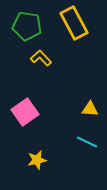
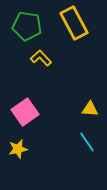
cyan line: rotated 30 degrees clockwise
yellow star: moved 19 px left, 11 px up
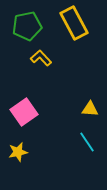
green pentagon: rotated 20 degrees counterclockwise
pink square: moved 1 px left
yellow star: moved 3 px down
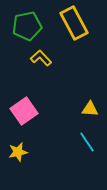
pink square: moved 1 px up
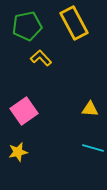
cyan line: moved 6 px right, 6 px down; rotated 40 degrees counterclockwise
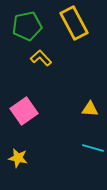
yellow star: moved 6 px down; rotated 24 degrees clockwise
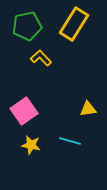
yellow rectangle: moved 1 px down; rotated 60 degrees clockwise
yellow triangle: moved 2 px left; rotated 12 degrees counterclockwise
cyan line: moved 23 px left, 7 px up
yellow star: moved 13 px right, 13 px up
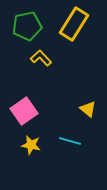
yellow triangle: rotated 48 degrees clockwise
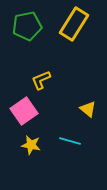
yellow L-shape: moved 22 px down; rotated 70 degrees counterclockwise
